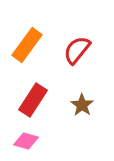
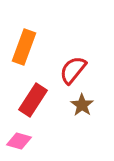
orange rectangle: moved 3 px left, 2 px down; rotated 16 degrees counterclockwise
red semicircle: moved 4 px left, 20 px down
pink diamond: moved 7 px left
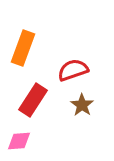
orange rectangle: moved 1 px left, 1 px down
red semicircle: rotated 32 degrees clockwise
pink diamond: rotated 20 degrees counterclockwise
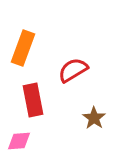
red semicircle: rotated 12 degrees counterclockwise
red rectangle: rotated 44 degrees counterclockwise
brown star: moved 12 px right, 13 px down
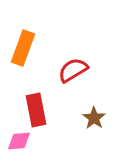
red rectangle: moved 3 px right, 10 px down
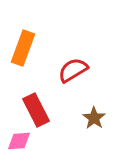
red rectangle: rotated 16 degrees counterclockwise
